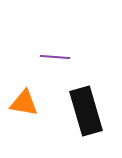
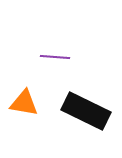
black rectangle: rotated 48 degrees counterclockwise
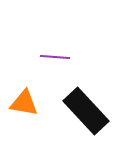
black rectangle: rotated 21 degrees clockwise
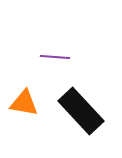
black rectangle: moved 5 px left
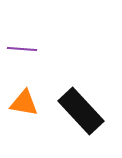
purple line: moved 33 px left, 8 px up
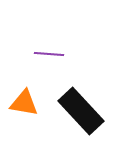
purple line: moved 27 px right, 5 px down
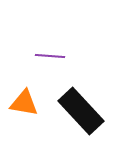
purple line: moved 1 px right, 2 px down
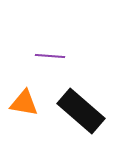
black rectangle: rotated 6 degrees counterclockwise
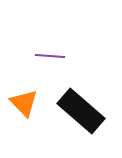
orange triangle: rotated 36 degrees clockwise
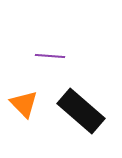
orange triangle: moved 1 px down
